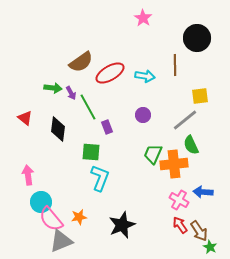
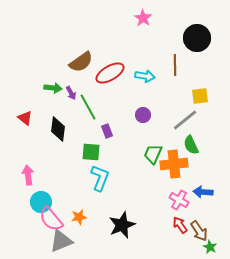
purple rectangle: moved 4 px down
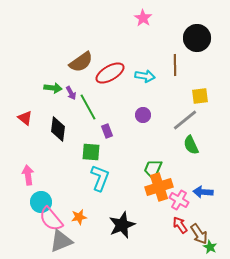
green trapezoid: moved 15 px down
orange cross: moved 15 px left, 23 px down; rotated 12 degrees counterclockwise
brown arrow: moved 3 px down
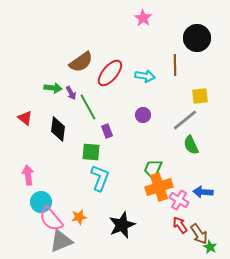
red ellipse: rotated 20 degrees counterclockwise
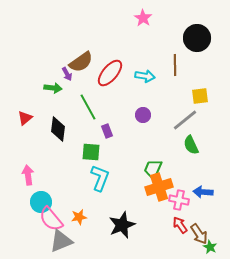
purple arrow: moved 4 px left, 19 px up
red triangle: rotated 42 degrees clockwise
pink cross: rotated 18 degrees counterclockwise
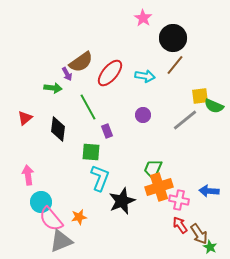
black circle: moved 24 px left
brown line: rotated 40 degrees clockwise
green semicircle: moved 23 px right, 39 px up; rotated 42 degrees counterclockwise
blue arrow: moved 6 px right, 1 px up
black star: moved 24 px up
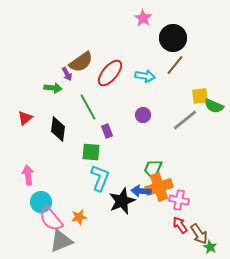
blue arrow: moved 68 px left
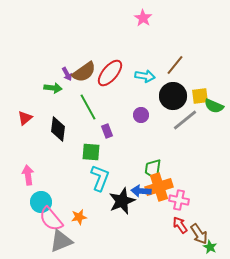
black circle: moved 58 px down
brown semicircle: moved 3 px right, 10 px down
purple circle: moved 2 px left
green trapezoid: rotated 15 degrees counterclockwise
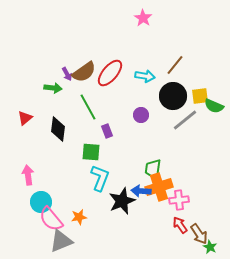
pink cross: rotated 18 degrees counterclockwise
